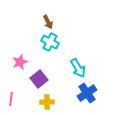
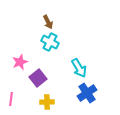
cyan arrow: moved 1 px right
purple square: moved 1 px left, 1 px up
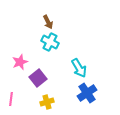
yellow cross: rotated 16 degrees counterclockwise
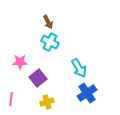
pink star: rotated 21 degrees clockwise
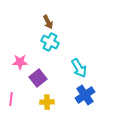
blue cross: moved 2 px left, 2 px down
yellow cross: rotated 16 degrees clockwise
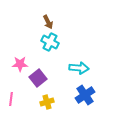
pink star: moved 2 px down
cyan arrow: rotated 54 degrees counterclockwise
yellow cross: rotated 16 degrees counterclockwise
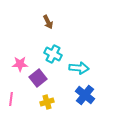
cyan cross: moved 3 px right, 12 px down
blue cross: rotated 18 degrees counterclockwise
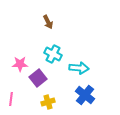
yellow cross: moved 1 px right
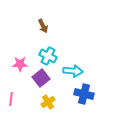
brown arrow: moved 5 px left, 4 px down
cyan cross: moved 5 px left, 2 px down
cyan arrow: moved 6 px left, 3 px down
purple square: moved 3 px right
blue cross: moved 1 px left, 1 px up; rotated 24 degrees counterclockwise
yellow cross: rotated 16 degrees counterclockwise
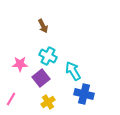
cyan arrow: rotated 126 degrees counterclockwise
pink line: rotated 24 degrees clockwise
